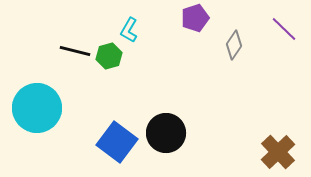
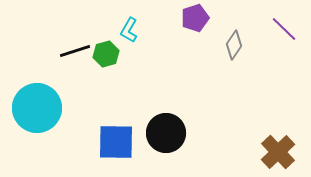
black line: rotated 32 degrees counterclockwise
green hexagon: moved 3 px left, 2 px up
blue square: moved 1 px left; rotated 36 degrees counterclockwise
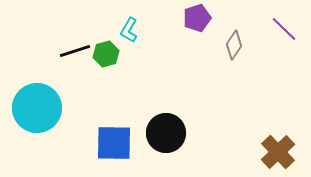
purple pentagon: moved 2 px right
blue square: moved 2 px left, 1 px down
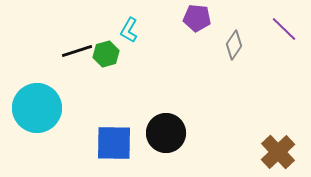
purple pentagon: rotated 24 degrees clockwise
black line: moved 2 px right
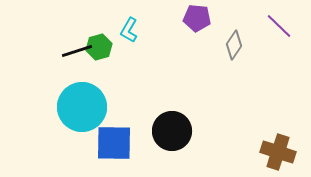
purple line: moved 5 px left, 3 px up
green hexagon: moved 7 px left, 7 px up
cyan circle: moved 45 px right, 1 px up
black circle: moved 6 px right, 2 px up
brown cross: rotated 28 degrees counterclockwise
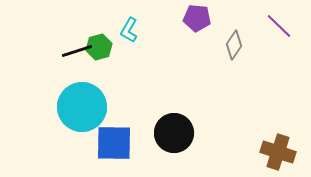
black circle: moved 2 px right, 2 px down
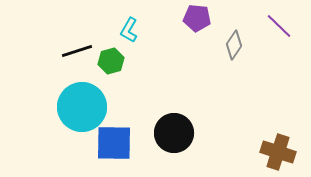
green hexagon: moved 12 px right, 14 px down
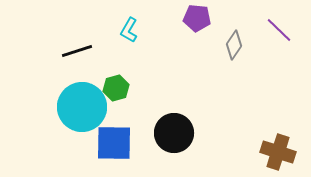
purple line: moved 4 px down
green hexagon: moved 5 px right, 27 px down
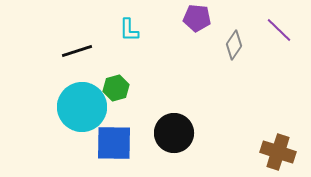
cyan L-shape: rotated 30 degrees counterclockwise
